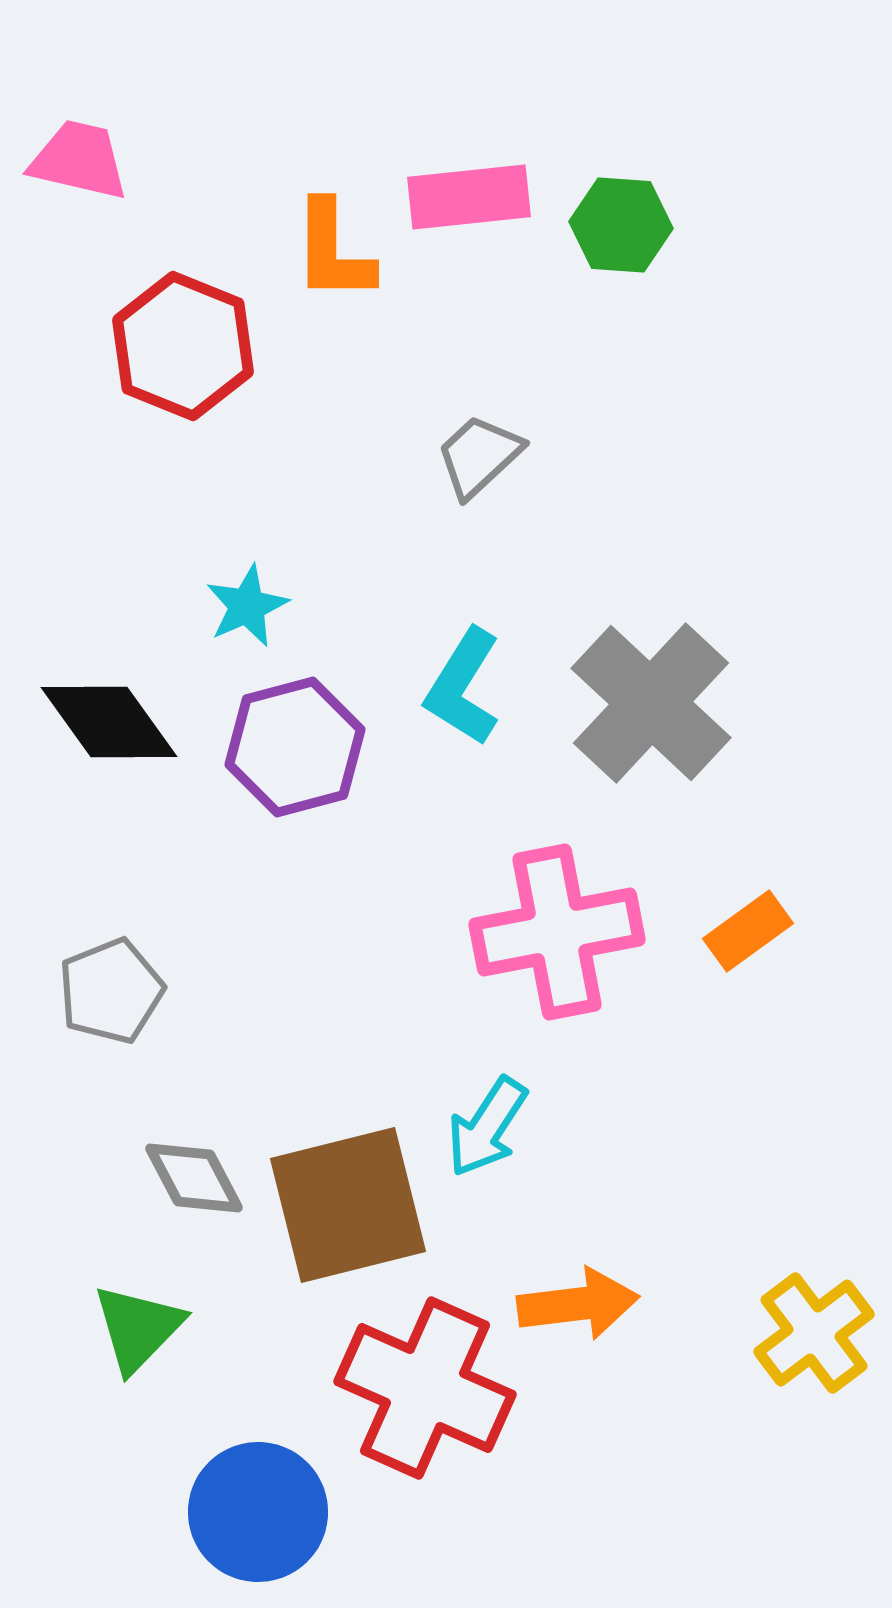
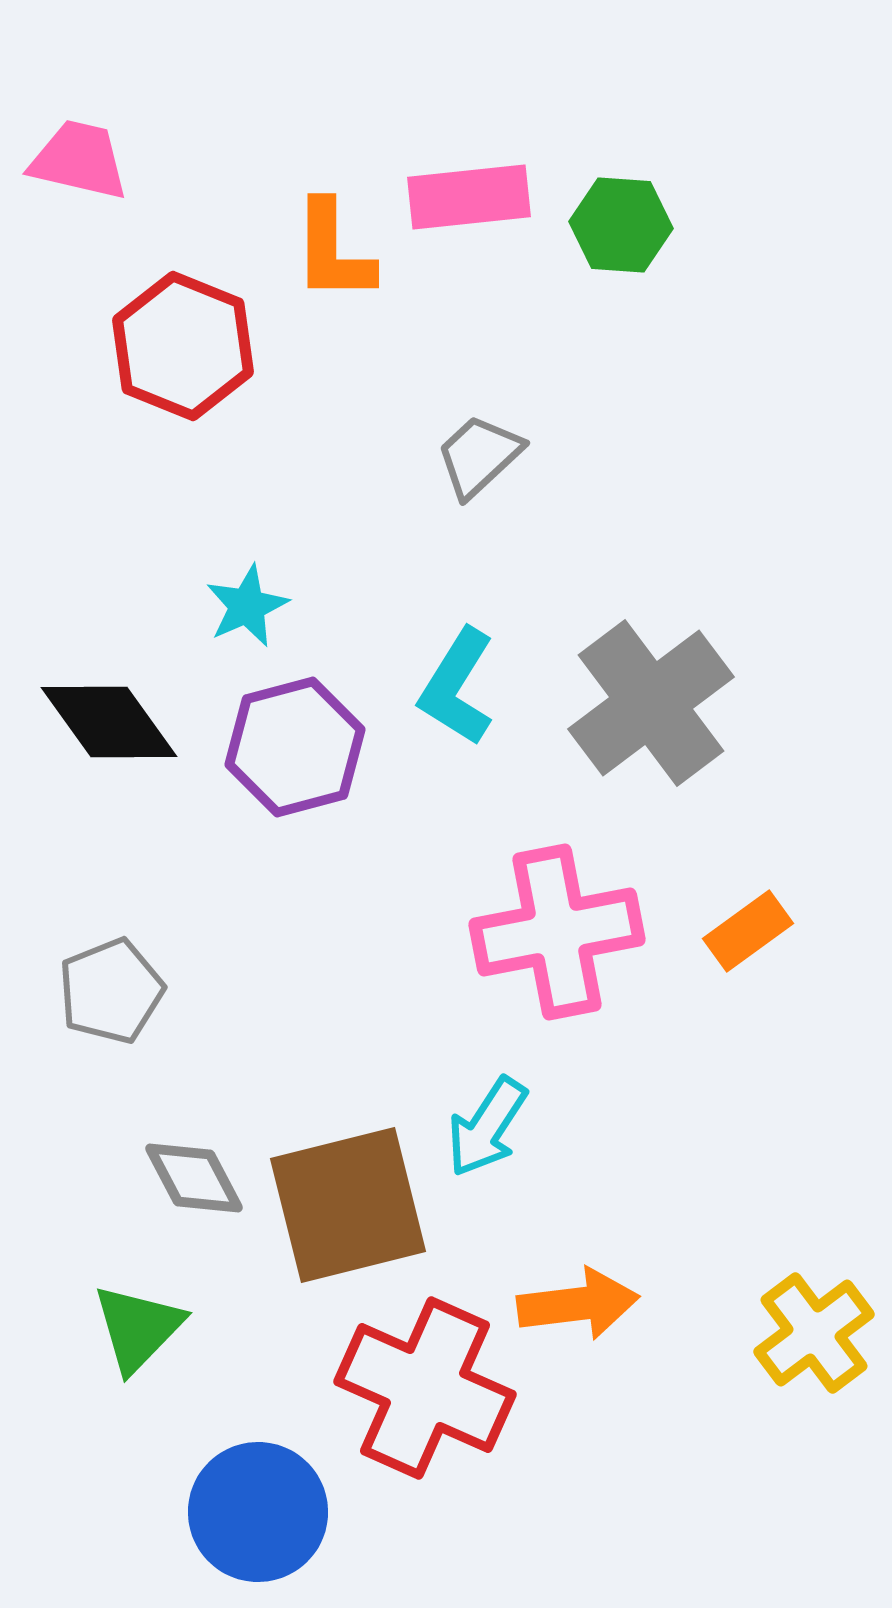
cyan L-shape: moved 6 px left
gray cross: rotated 10 degrees clockwise
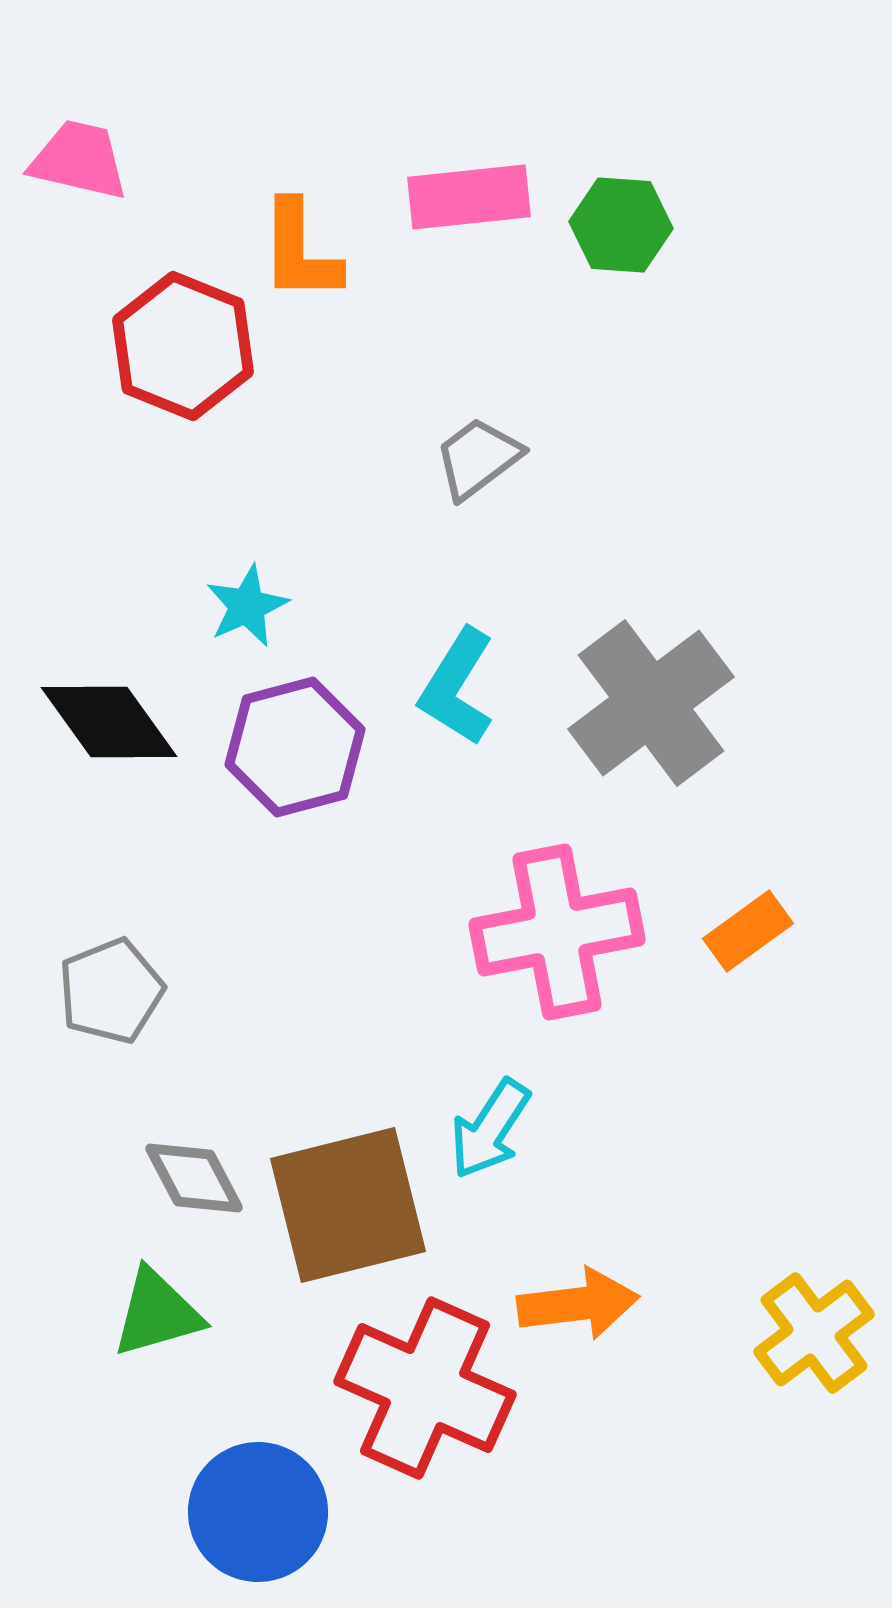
orange L-shape: moved 33 px left
gray trapezoid: moved 1 px left, 2 px down; rotated 6 degrees clockwise
cyan arrow: moved 3 px right, 2 px down
green triangle: moved 19 px right, 15 px up; rotated 30 degrees clockwise
